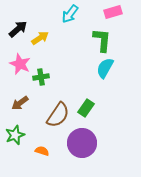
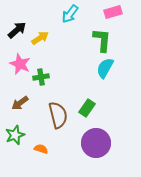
black arrow: moved 1 px left, 1 px down
green rectangle: moved 1 px right
brown semicircle: rotated 48 degrees counterclockwise
purple circle: moved 14 px right
orange semicircle: moved 1 px left, 2 px up
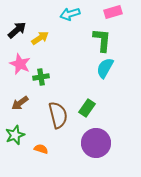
cyan arrow: rotated 36 degrees clockwise
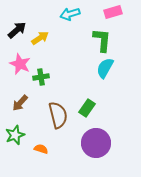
brown arrow: rotated 12 degrees counterclockwise
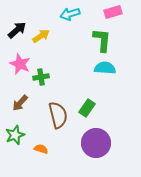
yellow arrow: moved 1 px right, 2 px up
cyan semicircle: rotated 65 degrees clockwise
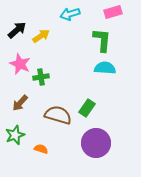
brown semicircle: rotated 60 degrees counterclockwise
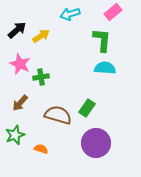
pink rectangle: rotated 24 degrees counterclockwise
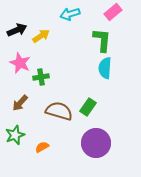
black arrow: rotated 18 degrees clockwise
pink star: moved 1 px up
cyan semicircle: rotated 90 degrees counterclockwise
green rectangle: moved 1 px right, 1 px up
brown semicircle: moved 1 px right, 4 px up
orange semicircle: moved 1 px right, 2 px up; rotated 48 degrees counterclockwise
